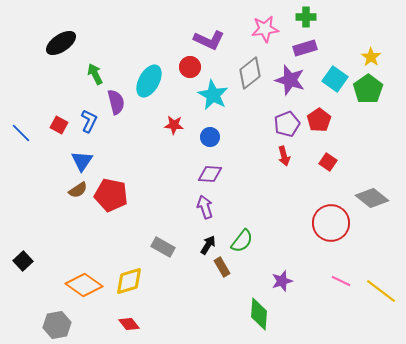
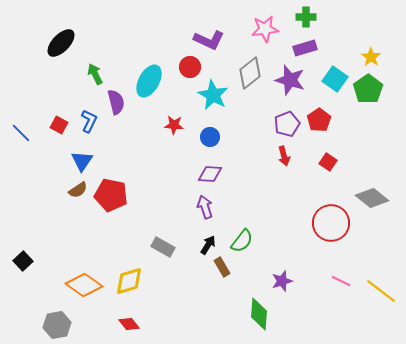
black ellipse at (61, 43): rotated 12 degrees counterclockwise
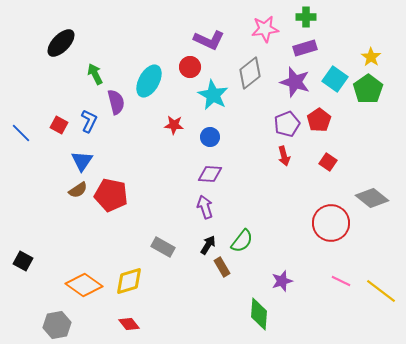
purple star at (290, 80): moved 5 px right, 2 px down
black square at (23, 261): rotated 18 degrees counterclockwise
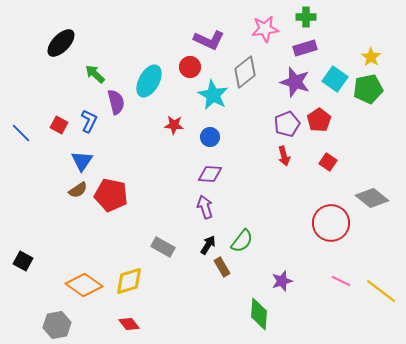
gray diamond at (250, 73): moved 5 px left, 1 px up
green arrow at (95, 74): rotated 20 degrees counterclockwise
green pentagon at (368, 89): rotated 24 degrees clockwise
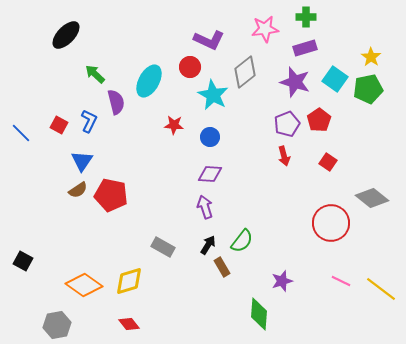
black ellipse at (61, 43): moved 5 px right, 8 px up
yellow line at (381, 291): moved 2 px up
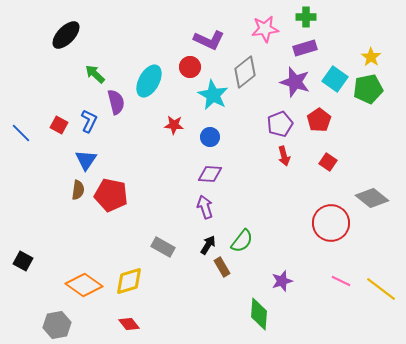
purple pentagon at (287, 124): moved 7 px left
blue triangle at (82, 161): moved 4 px right, 1 px up
brown semicircle at (78, 190): rotated 48 degrees counterclockwise
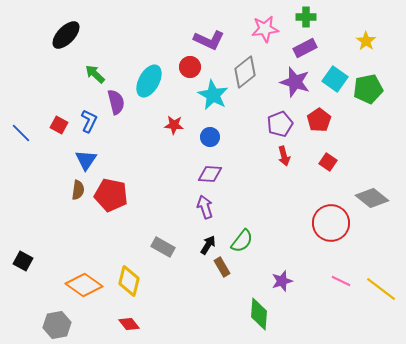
purple rectangle at (305, 48): rotated 10 degrees counterclockwise
yellow star at (371, 57): moved 5 px left, 16 px up
yellow diamond at (129, 281): rotated 60 degrees counterclockwise
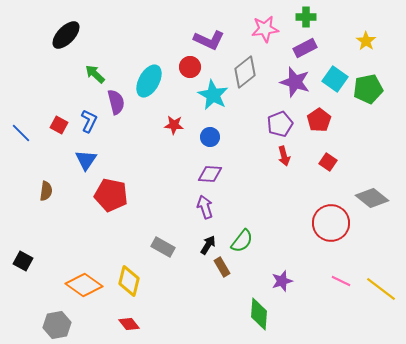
brown semicircle at (78, 190): moved 32 px left, 1 px down
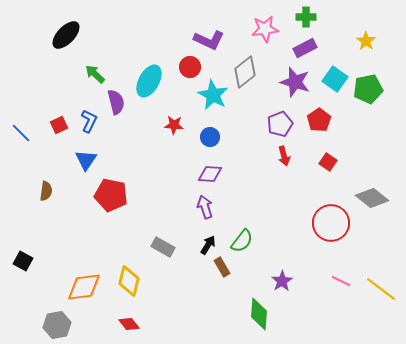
red square at (59, 125): rotated 36 degrees clockwise
purple star at (282, 281): rotated 15 degrees counterclockwise
orange diamond at (84, 285): moved 2 px down; rotated 42 degrees counterclockwise
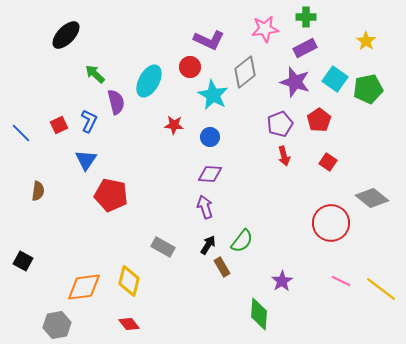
brown semicircle at (46, 191): moved 8 px left
